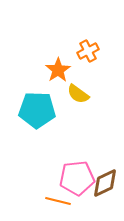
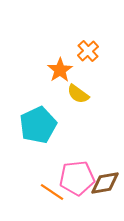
orange cross: rotated 15 degrees counterclockwise
orange star: moved 2 px right
cyan pentagon: moved 1 px right, 15 px down; rotated 27 degrees counterclockwise
brown diamond: rotated 16 degrees clockwise
orange line: moved 6 px left, 9 px up; rotated 20 degrees clockwise
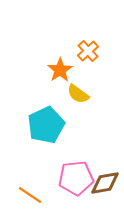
cyan pentagon: moved 8 px right
pink pentagon: moved 1 px left
orange line: moved 22 px left, 3 px down
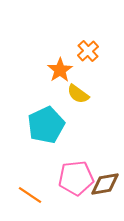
brown diamond: moved 1 px down
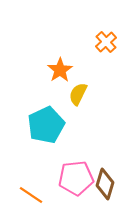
orange cross: moved 18 px right, 9 px up
yellow semicircle: rotated 80 degrees clockwise
brown diamond: rotated 64 degrees counterclockwise
orange line: moved 1 px right
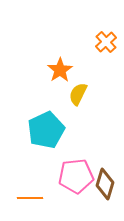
cyan pentagon: moved 5 px down
pink pentagon: moved 2 px up
orange line: moved 1 px left, 3 px down; rotated 35 degrees counterclockwise
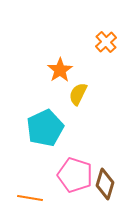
cyan pentagon: moved 1 px left, 2 px up
pink pentagon: moved 1 px left, 1 px up; rotated 24 degrees clockwise
orange line: rotated 10 degrees clockwise
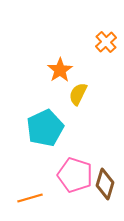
orange line: rotated 25 degrees counterclockwise
